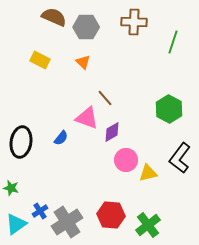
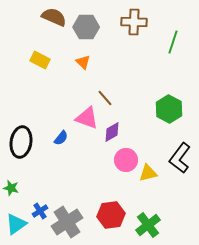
red hexagon: rotated 12 degrees counterclockwise
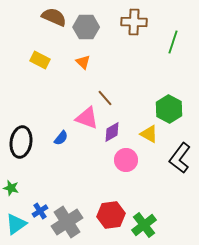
yellow triangle: moved 1 px right, 39 px up; rotated 42 degrees clockwise
green cross: moved 4 px left
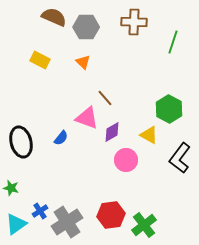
yellow triangle: moved 1 px down
black ellipse: rotated 24 degrees counterclockwise
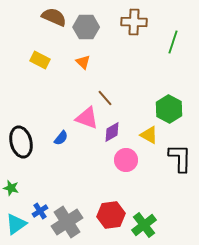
black L-shape: rotated 144 degrees clockwise
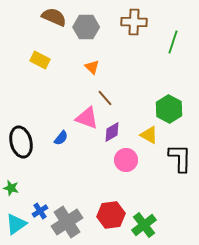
orange triangle: moved 9 px right, 5 px down
